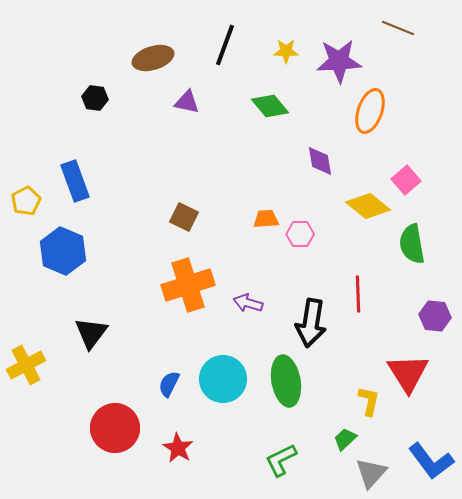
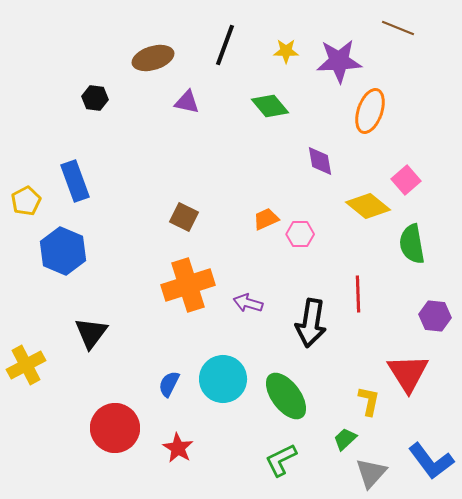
orange trapezoid: rotated 20 degrees counterclockwise
green ellipse: moved 15 px down; rotated 27 degrees counterclockwise
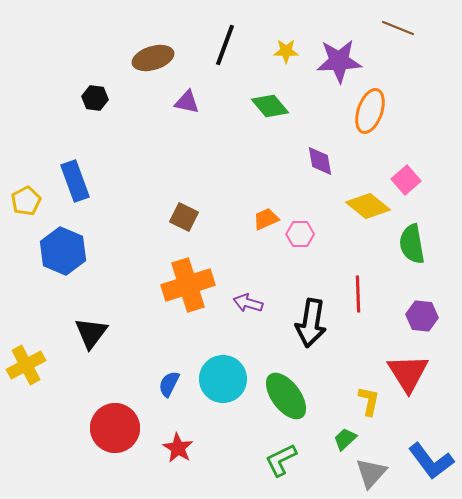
purple hexagon: moved 13 px left
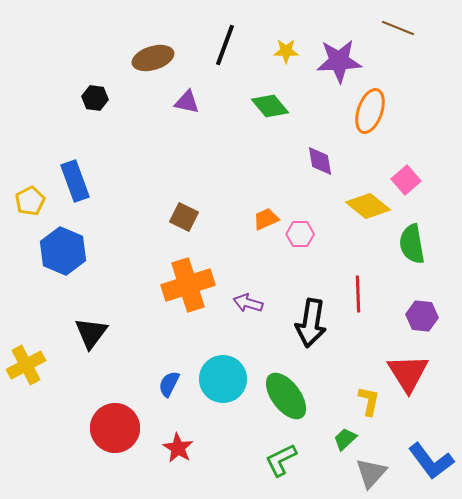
yellow pentagon: moved 4 px right
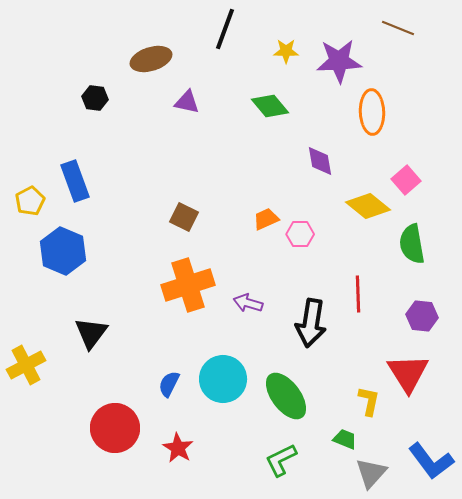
black line: moved 16 px up
brown ellipse: moved 2 px left, 1 px down
orange ellipse: moved 2 px right, 1 px down; rotated 21 degrees counterclockwise
green trapezoid: rotated 65 degrees clockwise
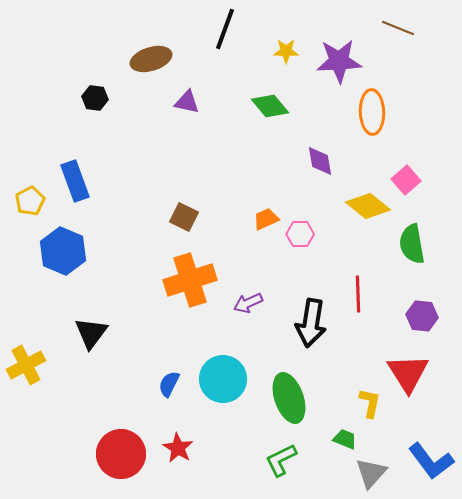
orange cross: moved 2 px right, 5 px up
purple arrow: rotated 40 degrees counterclockwise
green ellipse: moved 3 px right, 2 px down; rotated 18 degrees clockwise
yellow L-shape: moved 1 px right, 2 px down
red circle: moved 6 px right, 26 px down
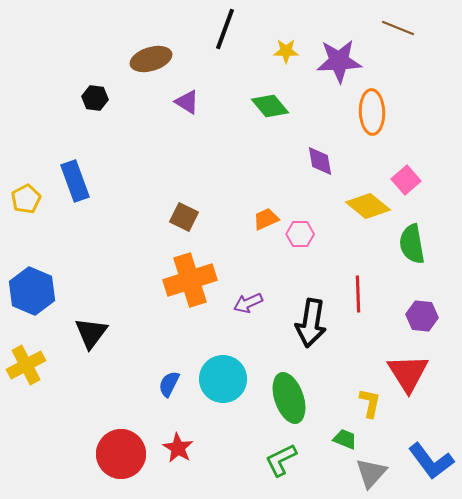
purple triangle: rotated 20 degrees clockwise
yellow pentagon: moved 4 px left, 2 px up
blue hexagon: moved 31 px left, 40 px down
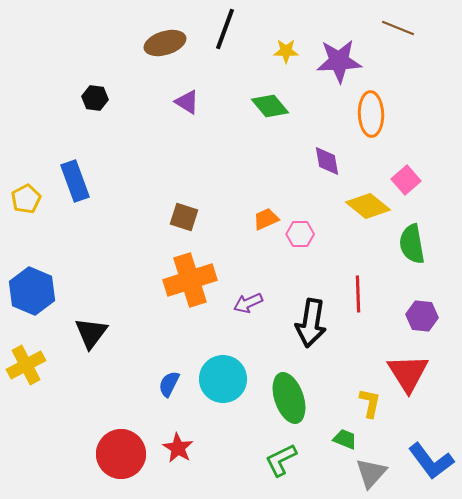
brown ellipse: moved 14 px right, 16 px up
orange ellipse: moved 1 px left, 2 px down
purple diamond: moved 7 px right
brown square: rotated 8 degrees counterclockwise
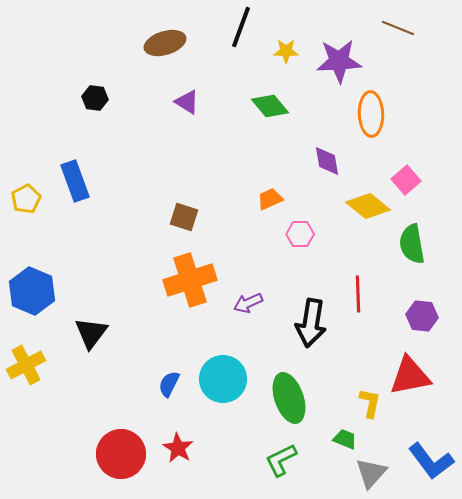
black line: moved 16 px right, 2 px up
orange trapezoid: moved 4 px right, 20 px up
red triangle: moved 2 px right, 3 px down; rotated 51 degrees clockwise
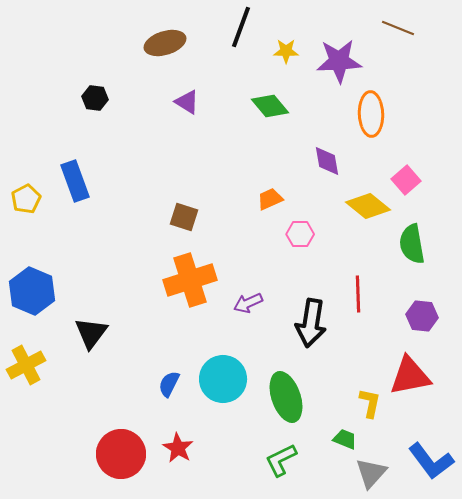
green ellipse: moved 3 px left, 1 px up
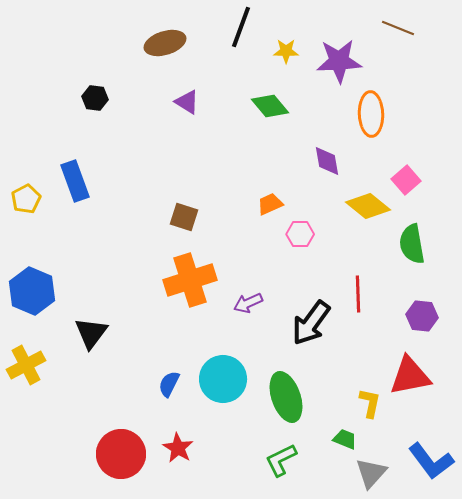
orange trapezoid: moved 5 px down
black arrow: rotated 27 degrees clockwise
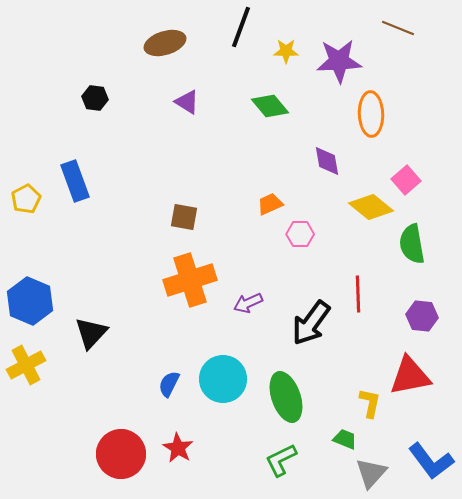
yellow diamond: moved 3 px right, 1 px down
brown square: rotated 8 degrees counterclockwise
blue hexagon: moved 2 px left, 10 px down
black triangle: rotated 6 degrees clockwise
